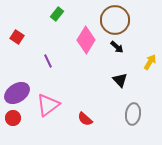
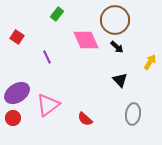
pink diamond: rotated 56 degrees counterclockwise
purple line: moved 1 px left, 4 px up
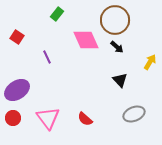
purple ellipse: moved 3 px up
pink triangle: moved 13 px down; rotated 30 degrees counterclockwise
gray ellipse: moved 1 px right; rotated 60 degrees clockwise
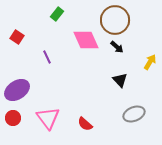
red semicircle: moved 5 px down
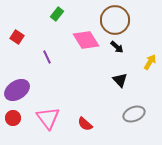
pink diamond: rotated 8 degrees counterclockwise
